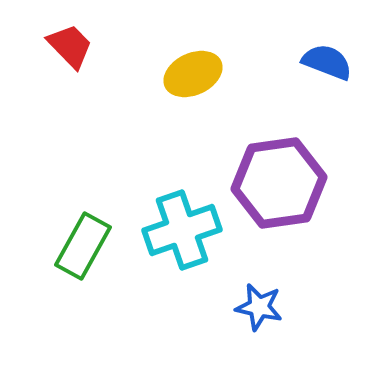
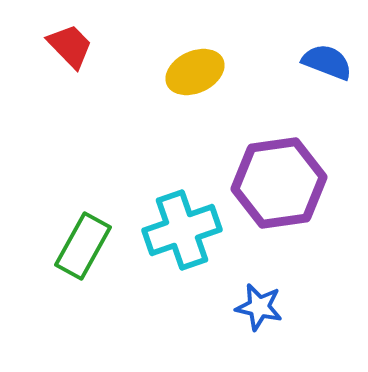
yellow ellipse: moved 2 px right, 2 px up
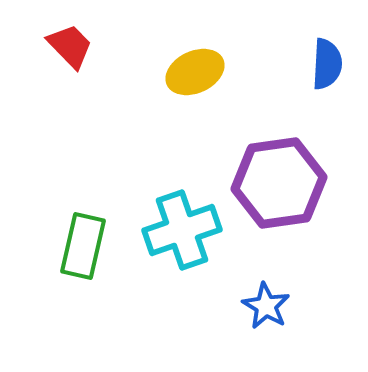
blue semicircle: moved 2 px down; rotated 72 degrees clockwise
green rectangle: rotated 16 degrees counterclockwise
blue star: moved 7 px right, 1 px up; rotated 18 degrees clockwise
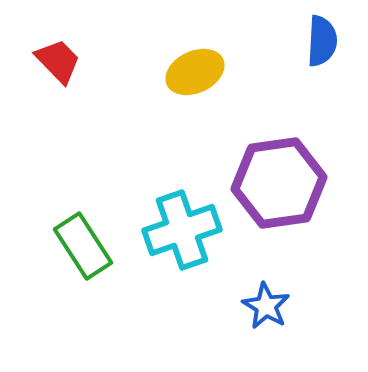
red trapezoid: moved 12 px left, 15 px down
blue semicircle: moved 5 px left, 23 px up
green rectangle: rotated 46 degrees counterclockwise
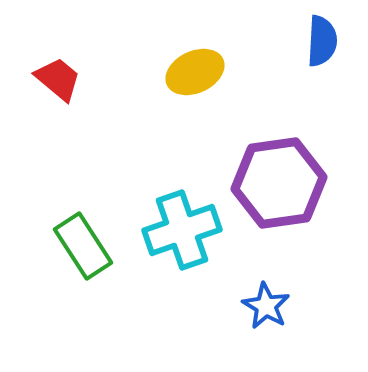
red trapezoid: moved 18 px down; rotated 6 degrees counterclockwise
